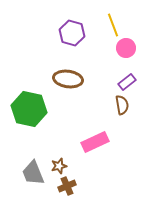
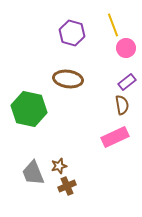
pink rectangle: moved 20 px right, 5 px up
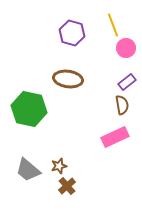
gray trapezoid: moved 5 px left, 3 px up; rotated 28 degrees counterclockwise
brown cross: rotated 18 degrees counterclockwise
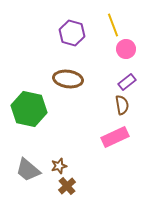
pink circle: moved 1 px down
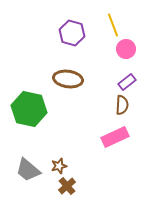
brown semicircle: rotated 12 degrees clockwise
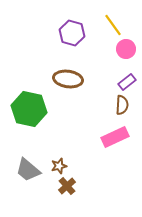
yellow line: rotated 15 degrees counterclockwise
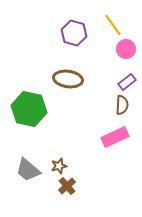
purple hexagon: moved 2 px right
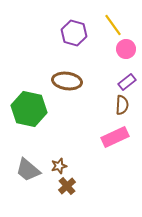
brown ellipse: moved 1 px left, 2 px down
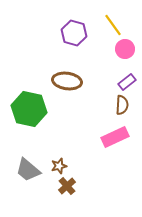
pink circle: moved 1 px left
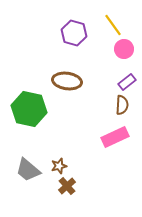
pink circle: moved 1 px left
